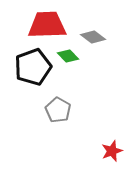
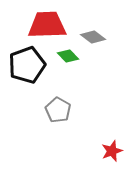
black pentagon: moved 6 px left, 2 px up
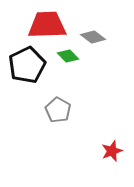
black pentagon: rotated 6 degrees counterclockwise
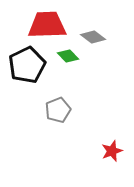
gray pentagon: rotated 20 degrees clockwise
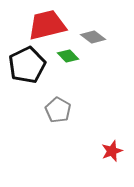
red trapezoid: rotated 12 degrees counterclockwise
gray pentagon: rotated 20 degrees counterclockwise
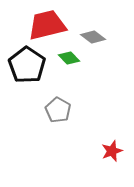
green diamond: moved 1 px right, 2 px down
black pentagon: rotated 12 degrees counterclockwise
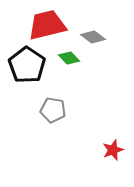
gray pentagon: moved 5 px left; rotated 20 degrees counterclockwise
red star: moved 1 px right, 1 px up
